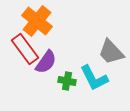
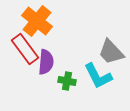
purple semicircle: rotated 30 degrees counterclockwise
cyan L-shape: moved 4 px right, 2 px up
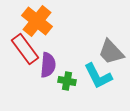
purple semicircle: moved 2 px right, 3 px down
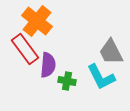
gray trapezoid: rotated 16 degrees clockwise
cyan L-shape: moved 3 px right, 1 px down
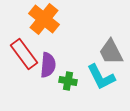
orange cross: moved 7 px right, 2 px up
red rectangle: moved 1 px left, 5 px down
green cross: moved 1 px right
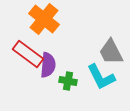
red rectangle: moved 4 px right; rotated 16 degrees counterclockwise
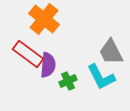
green cross: rotated 36 degrees counterclockwise
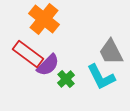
purple semicircle: rotated 40 degrees clockwise
green cross: moved 2 px left, 2 px up; rotated 18 degrees counterclockwise
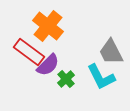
orange cross: moved 4 px right, 7 px down
red rectangle: moved 1 px right, 2 px up
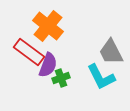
purple semicircle: rotated 25 degrees counterclockwise
green cross: moved 5 px left, 1 px up; rotated 24 degrees clockwise
